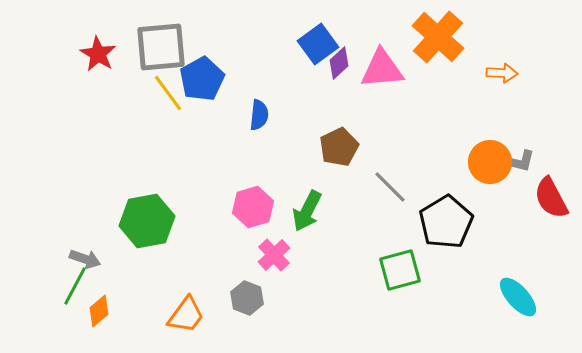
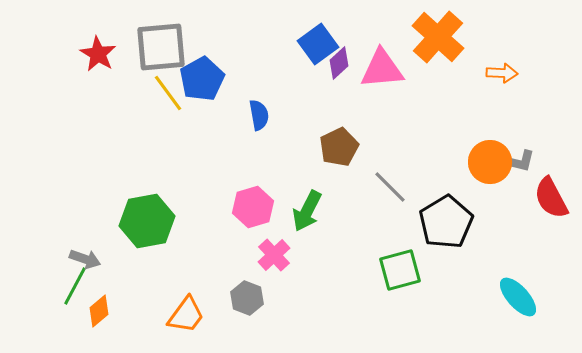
blue semicircle: rotated 16 degrees counterclockwise
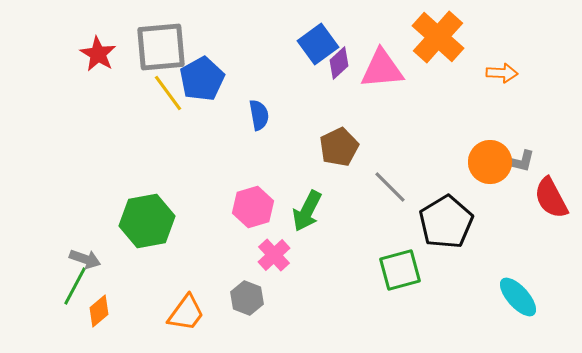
orange trapezoid: moved 2 px up
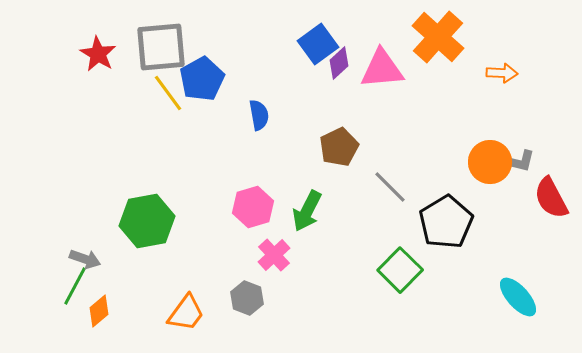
green square: rotated 30 degrees counterclockwise
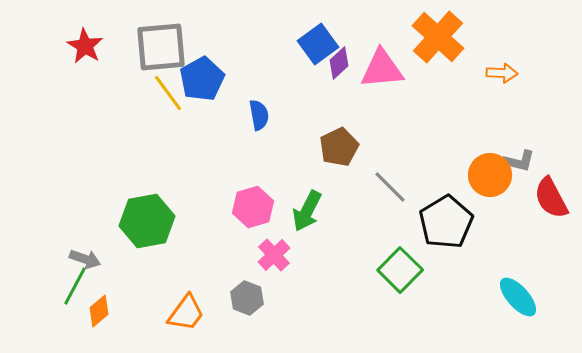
red star: moved 13 px left, 8 px up
orange circle: moved 13 px down
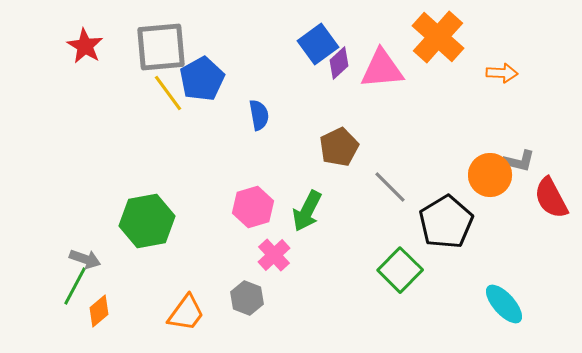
cyan ellipse: moved 14 px left, 7 px down
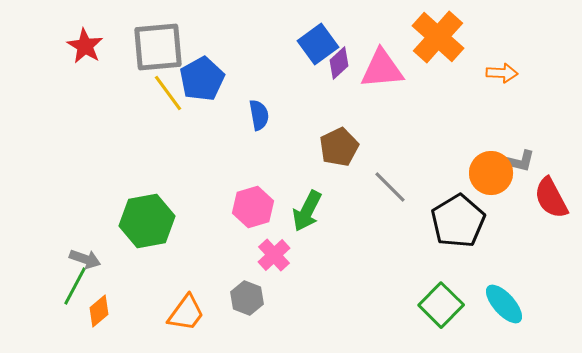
gray square: moved 3 px left
orange circle: moved 1 px right, 2 px up
black pentagon: moved 12 px right, 1 px up
green square: moved 41 px right, 35 px down
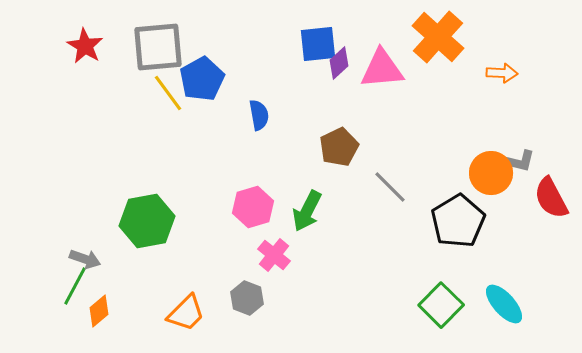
blue square: rotated 30 degrees clockwise
pink cross: rotated 8 degrees counterclockwise
orange trapezoid: rotated 9 degrees clockwise
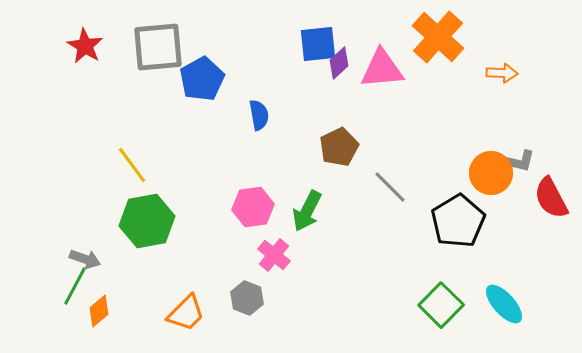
yellow line: moved 36 px left, 72 px down
pink hexagon: rotated 9 degrees clockwise
